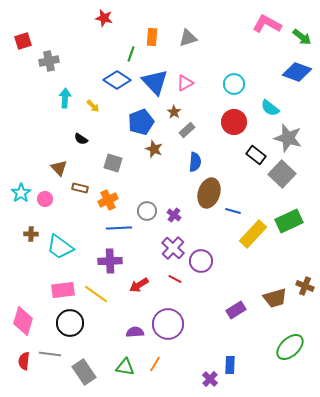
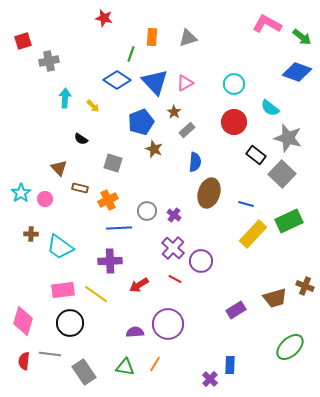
blue line at (233, 211): moved 13 px right, 7 px up
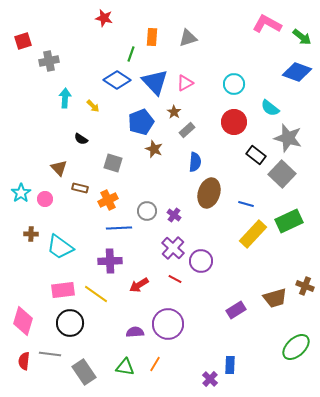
green ellipse at (290, 347): moved 6 px right
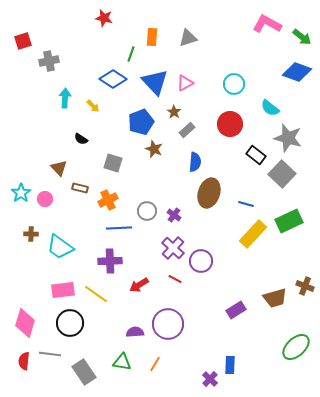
blue diamond at (117, 80): moved 4 px left, 1 px up
red circle at (234, 122): moved 4 px left, 2 px down
pink diamond at (23, 321): moved 2 px right, 2 px down
green triangle at (125, 367): moved 3 px left, 5 px up
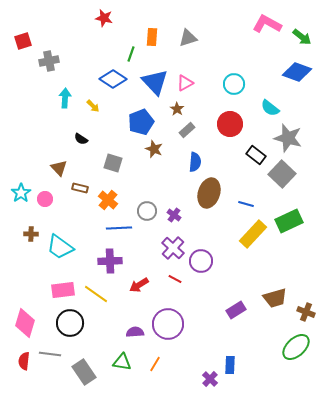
brown star at (174, 112): moved 3 px right, 3 px up
orange cross at (108, 200): rotated 24 degrees counterclockwise
brown cross at (305, 286): moved 1 px right, 26 px down
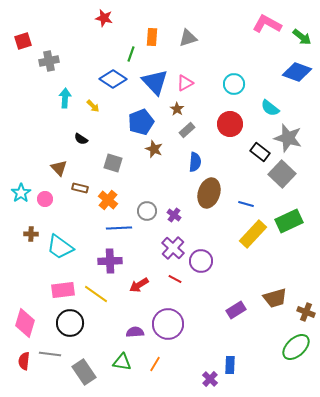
black rectangle at (256, 155): moved 4 px right, 3 px up
